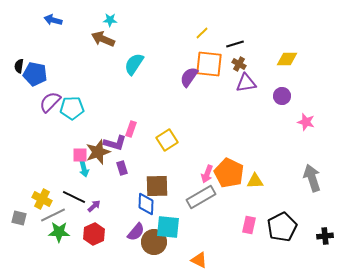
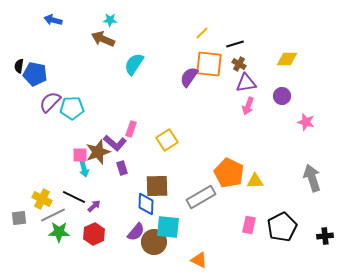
purple L-shape at (115, 143): rotated 25 degrees clockwise
pink arrow at (207, 174): moved 41 px right, 68 px up
gray square at (19, 218): rotated 21 degrees counterclockwise
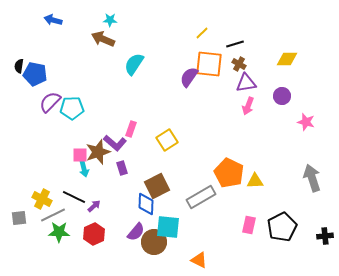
brown square at (157, 186): rotated 25 degrees counterclockwise
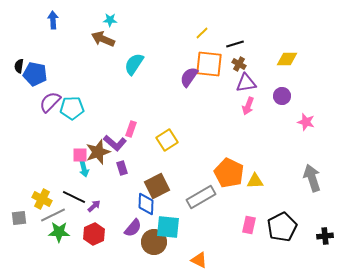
blue arrow at (53, 20): rotated 72 degrees clockwise
purple semicircle at (136, 232): moved 3 px left, 4 px up
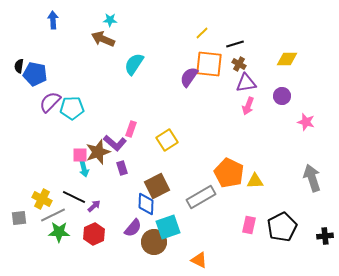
cyan square at (168, 227): rotated 25 degrees counterclockwise
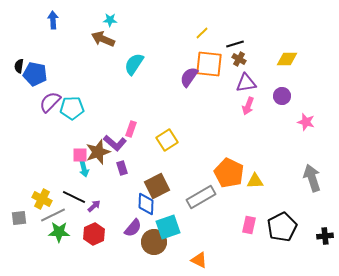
brown cross at (239, 64): moved 5 px up
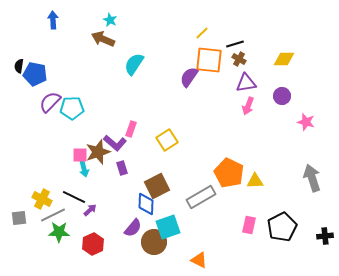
cyan star at (110, 20): rotated 24 degrees clockwise
yellow diamond at (287, 59): moved 3 px left
orange square at (209, 64): moved 4 px up
purple arrow at (94, 206): moved 4 px left, 4 px down
red hexagon at (94, 234): moved 1 px left, 10 px down
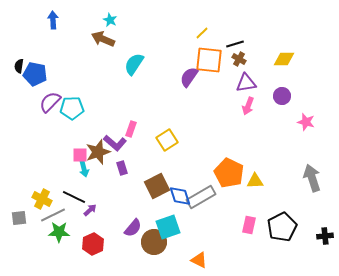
blue diamond at (146, 204): moved 34 px right, 8 px up; rotated 20 degrees counterclockwise
